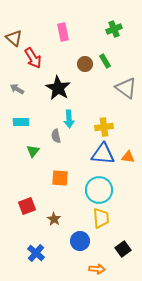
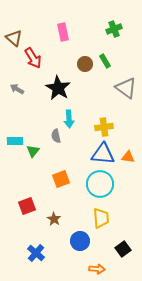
cyan rectangle: moved 6 px left, 19 px down
orange square: moved 1 px right, 1 px down; rotated 24 degrees counterclockwise
cyan circle: moved 1 px right, 6 px up
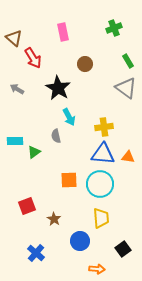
green cross: moved 1 px up
green rectangle: moved 23 px right
cyan arrow: moved 2 px up; rotated 24 degrees counterclockwise
green triangle: moved 1 px right, 1 px down; rotated 16 degrees clockwise
orange square: moved 8 px right, 1 px down; rotated 18 degrees clockwise
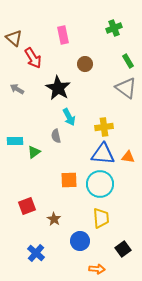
pink rectangle: moved 3 px down
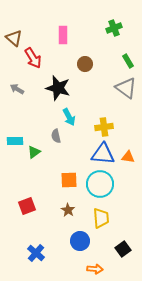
pink rectangle: rotated 12 degrees clockwise
black star: rotated 15 degrees counterclockwise
brown star: moved 14 px right, 9 px up
orange arrow: moved 2 px left
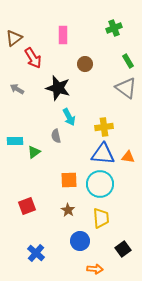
brown triangle: rotated 42 degrees clockwise
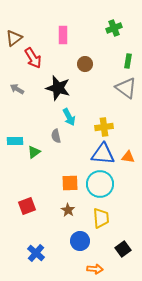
green rectangle: rotated 40 degrees clockwise
orange square: moved 1 px right, 3 px down
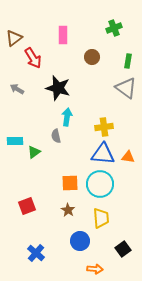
brown circle: moved 7 px right, 7 px up
cyan arrow: moved 2 px left; rotated 144 degrees counterclockwise
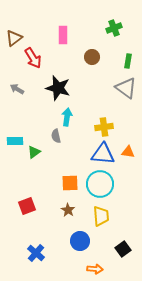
orange triangle: moved 5 px up
yellow trapezoid: moved 2 px up
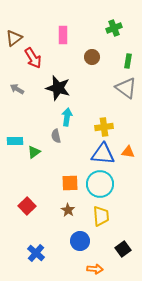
red square: rotated 24 degrees counterclockwise
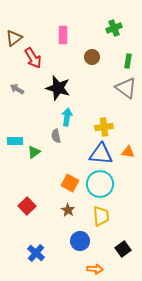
blue triangle: moved 2 px left
orange square: rotated 30 degrees clockwise
